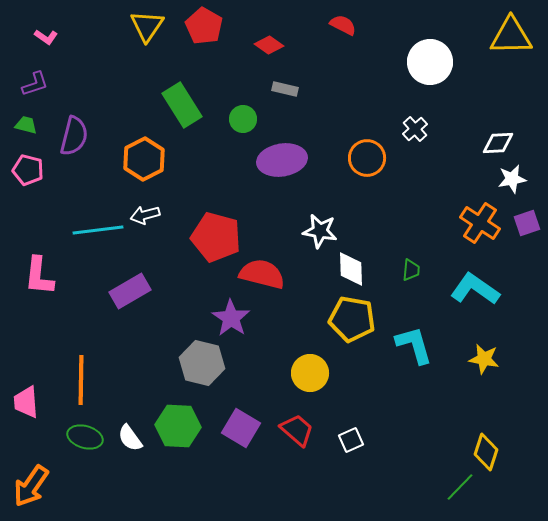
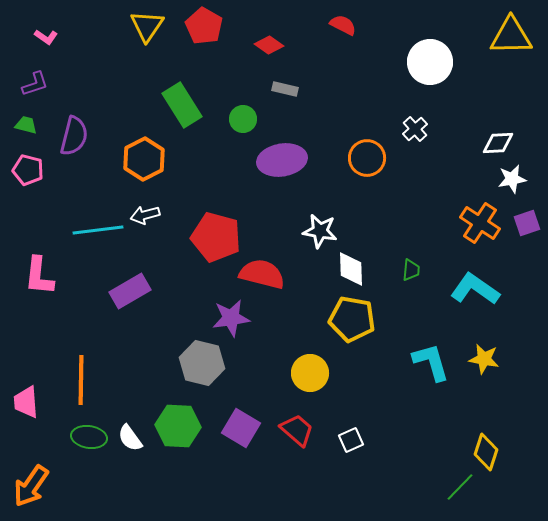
purple star at (231, 318): rotated 30 degrees clockwise
cyan L-shape at (414, 345): moved 17 px right, 17 px down
green ellipse at (85, 437): moved 4 px right; rotated 8 degrees counterclockwise
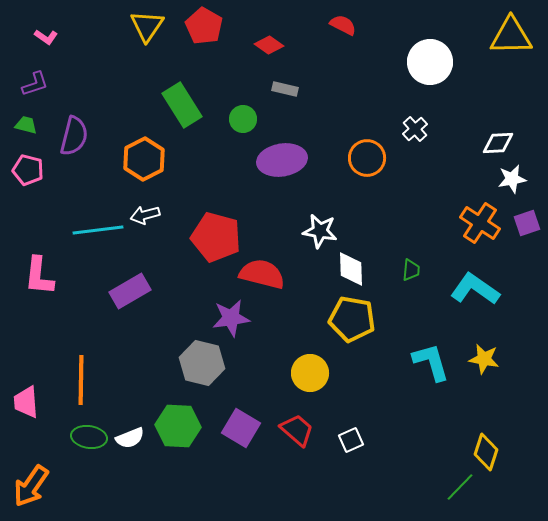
white semicircle at (130, 438): rotated 76 degrees counterclockwise
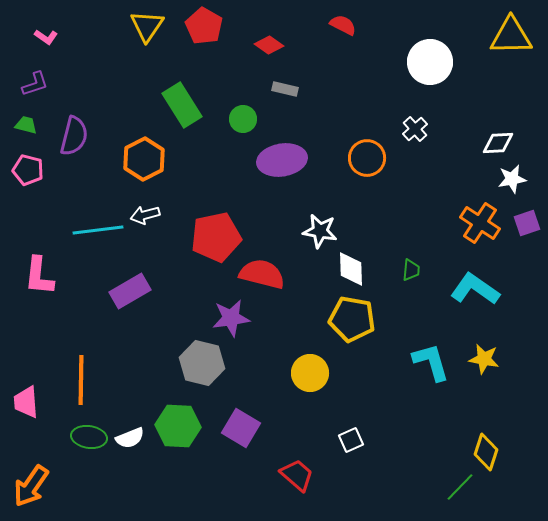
red pentagon at (216, 237): rotated 27 degrees counterclockwise
red trapezoid at (297, 430): moved 45 px down
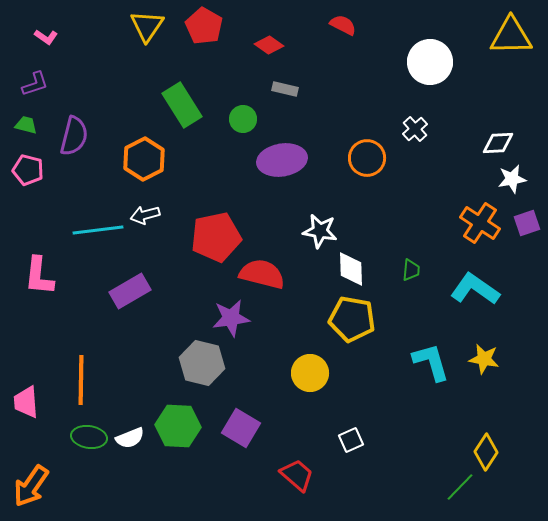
yellow diamond at (486, 452): rotated 15 degrees clockwise
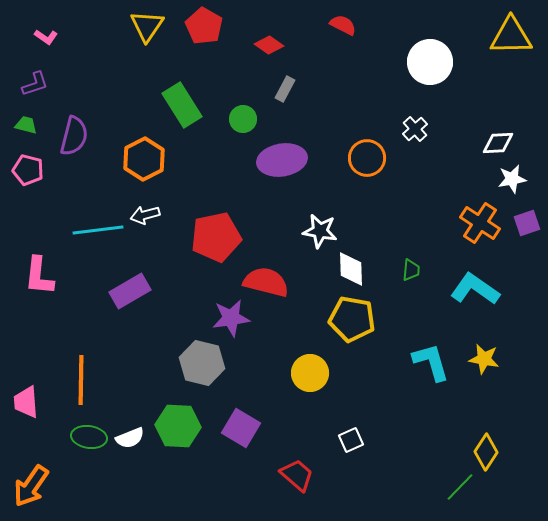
gray rectangle at (285, 89): rotated 75 degrees counterclockwise
red semicircle at (262, 274): moved 4 px right, 8 px down
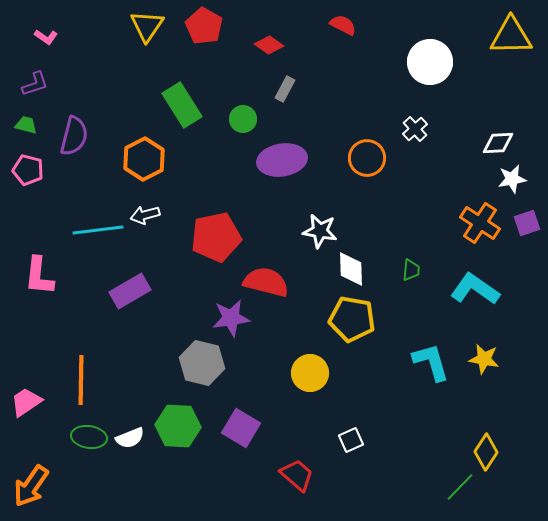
pink trapezoid at (26, 402): rotated 60 degrees clockwise
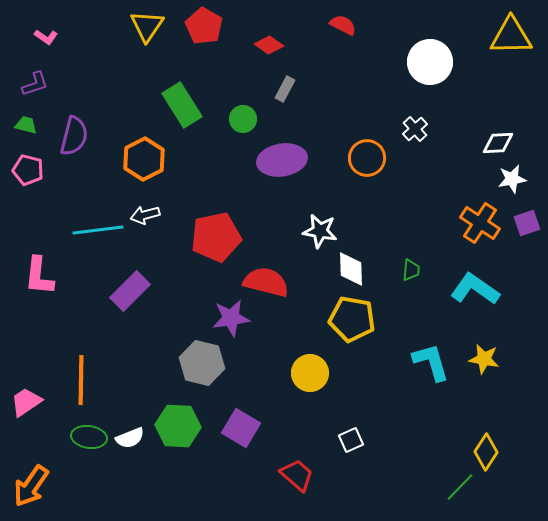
purple rectangle at (130, 291): rotated 15 degrees counterclockwise
